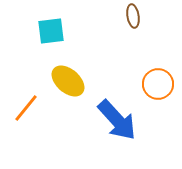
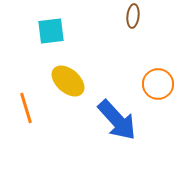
brown ellipse: rotated 15 degrees clockwise
orange line: rotated 56 degrees counterclockwise
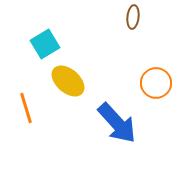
brown ellipse: moved 1 px down
cyan square: moved 6 px left, 13 px down; rotated 24 degrees counterclockwise
orange circle: moved 2 px left, 1 px up
blue arrow: moved 3 px down
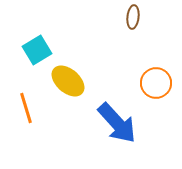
cyan square: moved 8 px left, 6 px down
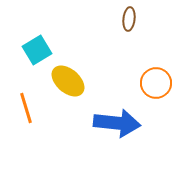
brown ellipse: moved 4 px left, 2 px down
blue arrow: rotated 42 degrees counterclockwise
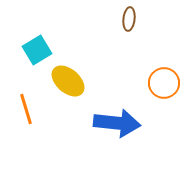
orange circle: moved 8 px right
orange line: moved 1 px down
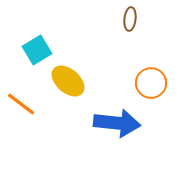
brown ellipse: moved 1 px right
orange circle: moved 13 px left
orange line: moved 5 px left, 5 px up; rotated 36 degrees counterclockwise
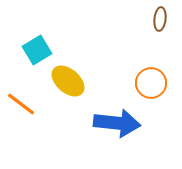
brown ellipse: moved 30 px right
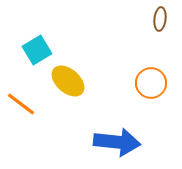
blue arrow: moved 19 px down
